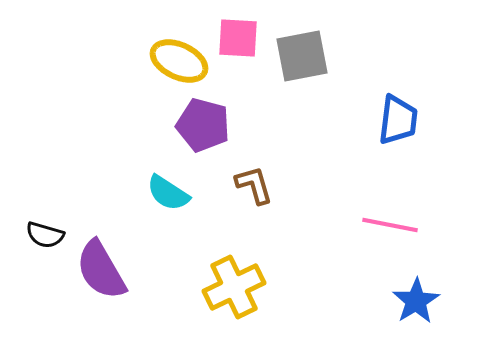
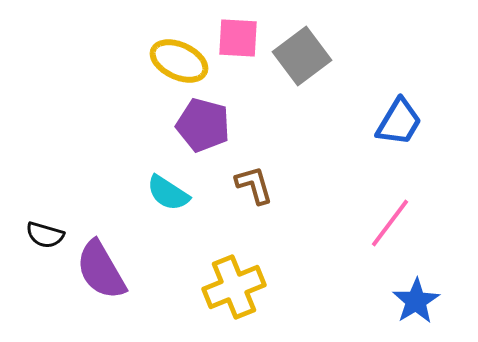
gray square: rotated 26 degrees counterclockwise
blue trapezoid: moved 1 px right, 2 px down; rotated 24 degrees clockwise
pink line: moved 2 px up; rotated 64 degrees counterclockwise
yellow cross: rotated 4 degrees clockwise
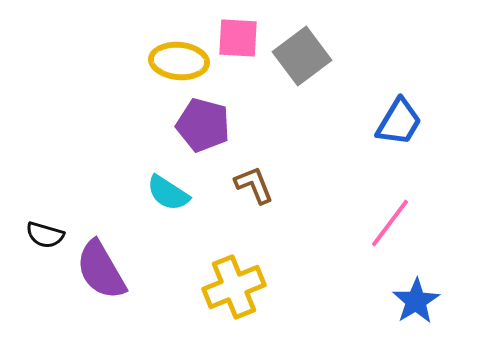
yellow ellipse: rotated 20 degrees counterclockwise
brown L-shape: rotated 6 degrees counterclockwise
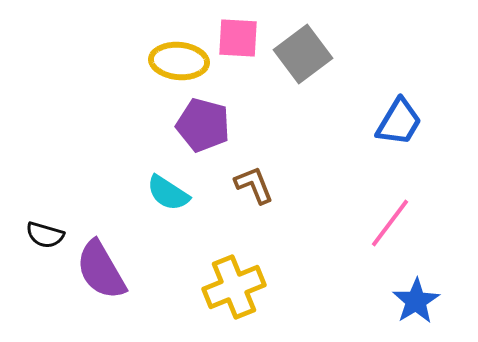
gray square: moved 1 px right, 2 px up
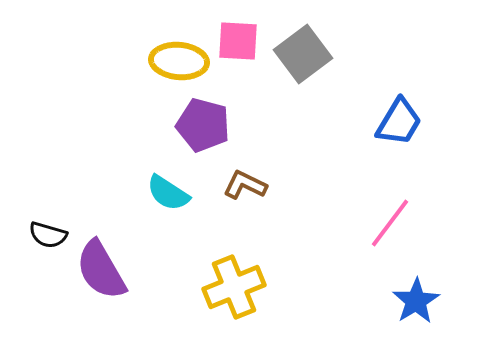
pink square: moved 3 px down
brown L-shape: moved 9 px left; rotated 42 degrees counterclockwise
black semicircle: moved 3 px right
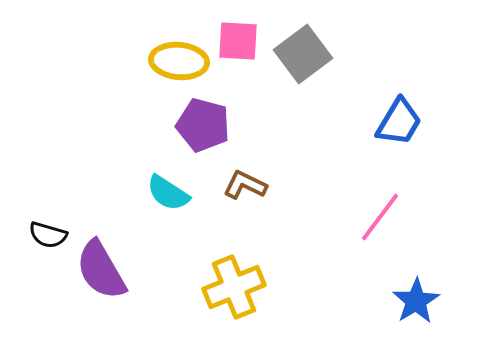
pink line: moved 10 px left, 6 px up
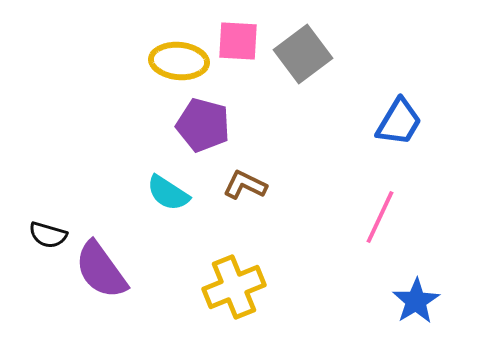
pink line: rotated 12 degrees counterclockwise
purple semicircle: rotated 6 degrees counterclockwise
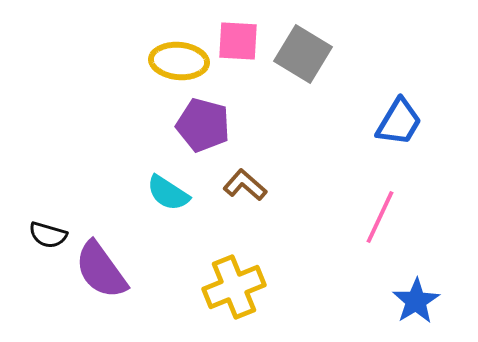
gray square: rotated 22 degrees counterclockwise
brown L-shape: rotated 15 degrees clockwise
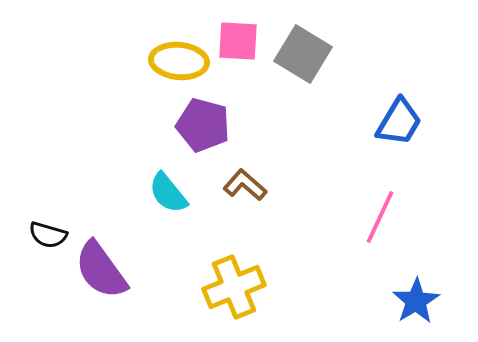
cyan semicircle: rotated 18 degrees clockwise
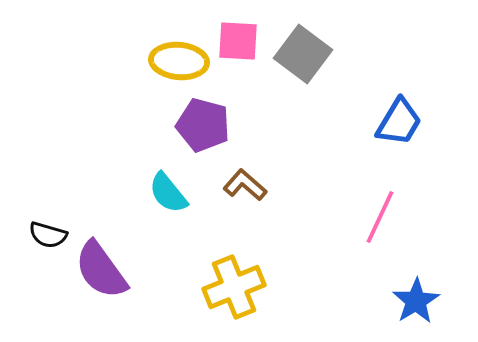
gray square: rotated 6 degrees clockwise
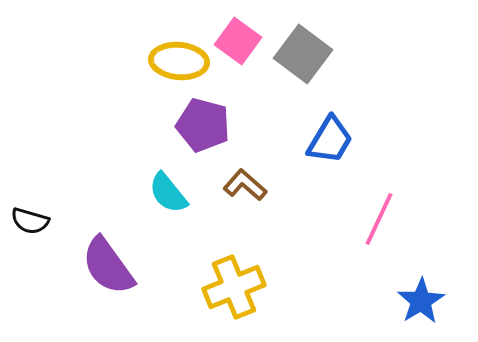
pink square: rotated 33 degrees clockwise
blue trapezoid: moved 69 px left, 18 px down
pink line: moved 1 px left, 2 px down
black semicircle: moved 18 px left, 14 px up
purple semicircle: moved 7 px right, 4 px up
blue star: moved 5 px right
